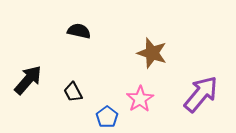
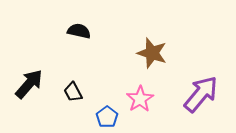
black arrow: moved 1 px right, 4 px down
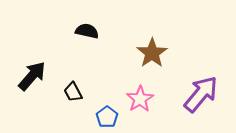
black semicircle: moved 8 px right
brown star: rotated 20 degrees clockwise
black arrow: moved 3 px right, 8 px up
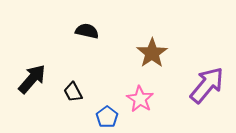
black arrow: moved 3 px down
purple arrow: moved 6 px right, 9 px up
pink star: rotated 8 degrees counterclockwise
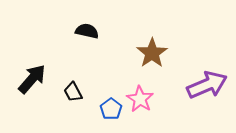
purple arrow: rotated 27 degrees clockwise
blue pentagon: moved 4 px right, 8 px up
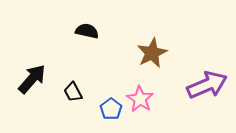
brown star: rotated 8 degrees clockwise
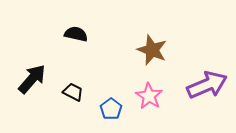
black semicircle: moved 11 px left, 3 px down
brown star: moved 3 px up; rotated 24 degrees counterclockwise
black trapezoid: rotated 145 degrees clockwise
pink star: moved 9 px right, 3 px up
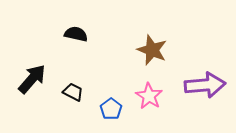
purple arrow: moved 2 px left; rotated 18 degrees clockwise
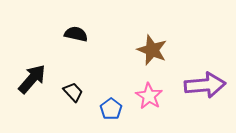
black trapezoid: rotated 20 degrees clockwise
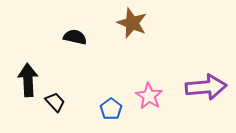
black semicircle: moved 1 px left, 3 px down
brown star: moved 20 px left, 27 px up
black arrow: moved 4 px left, 1 px down; rotated 44 degrees counterclockwise
purple arrow: moved 1 px right, 2 px down
black trapezoid: moved 18 px left, 10 px down
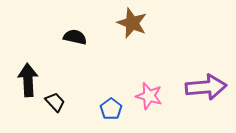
pink star: rotated 16 degrees counterclockwise
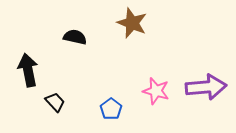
black arrow: moved 10 px up; rotated 8 degrees counterclockwise
pink star: moved 7 px right, 5 px up
